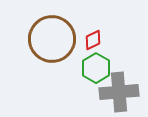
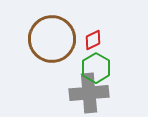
gray cross: moved 30 px left, 1 px down
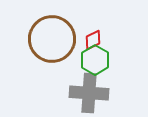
green hexagon: moved 1 px left, 8 px up
gray cross: rotated 9 degrees clockwise
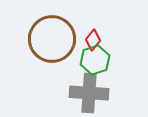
red diamond: rotated 25 degrees counterclockwise
green hexagon: rotated 12 degrees clockwise
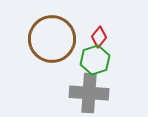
red diamond: moved 6 px right, 3 px up
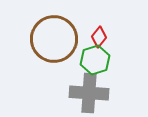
brown circle: moved 2 px right
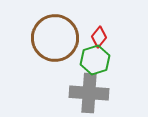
brown circle: moved 1 px right, 1 px up
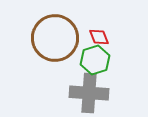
red diamond: rotated 60 degrees counterclockwise
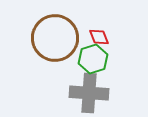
green hexagon: moved 2 px left, 1 px up
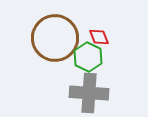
green hexagon: moved 5 px left, 2 px up; rotated 16 degrees counterclockwise
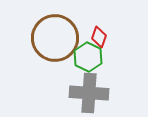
red diamond: rotated 40 degrees clockwise
